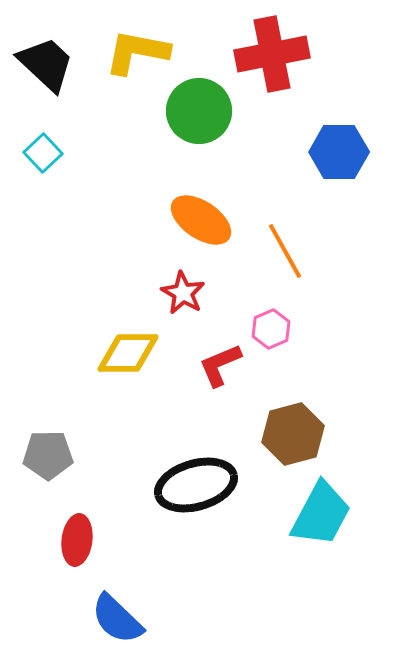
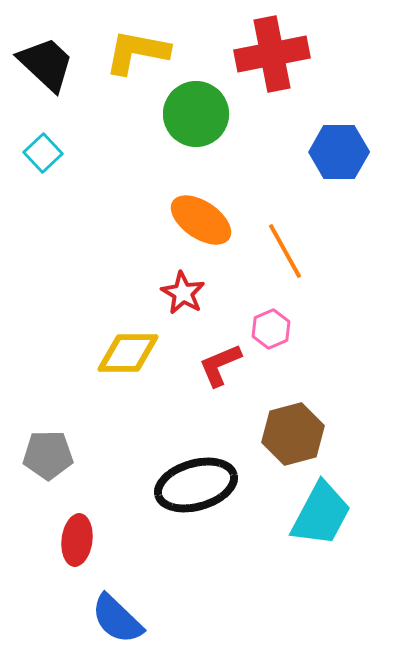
green circle: moved 3 px left, 3 px down
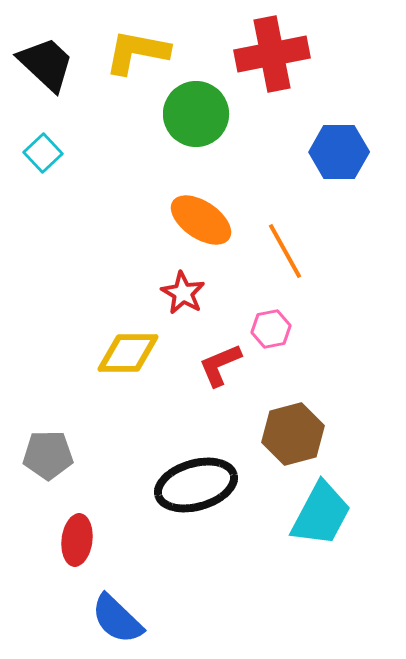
pink hexagon: rotated 12 degrees clockwise
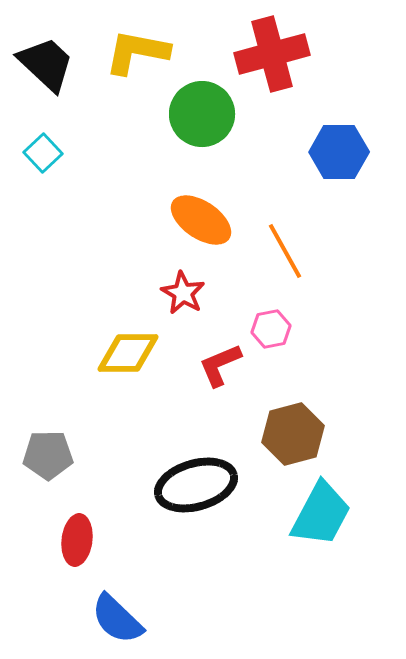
red cross: rotated 4 degrees counterclockwise
green circle: moved 6 px right
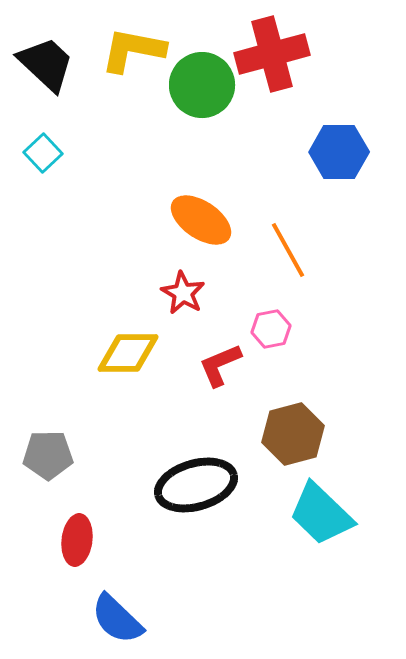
yellow L-shape: moved 4 px left, 2 px up
green circle: moved 29 px up
orange line: moved 3 px right, 1 px up
cyan trapezoid: rotated 106 degrees clockwise
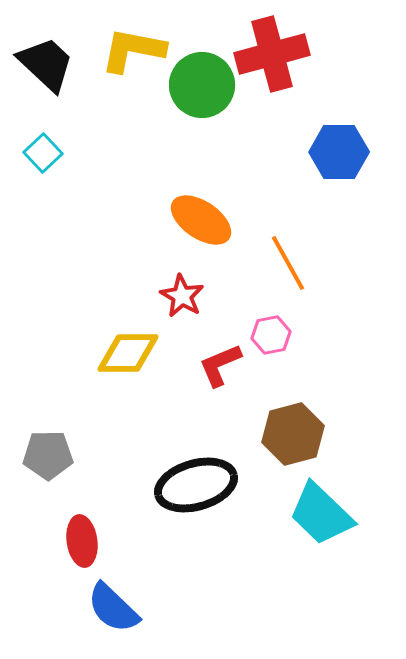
orange line: moved 13 px down
red star: moved 1 px left, 3 px down
pink hexagon: moved 6 px down
red ellipse: moved 5 px right, 1 px down; rotated 15 degrees counterclockwise
blue semicircle: moved 4 px left, 11 px up
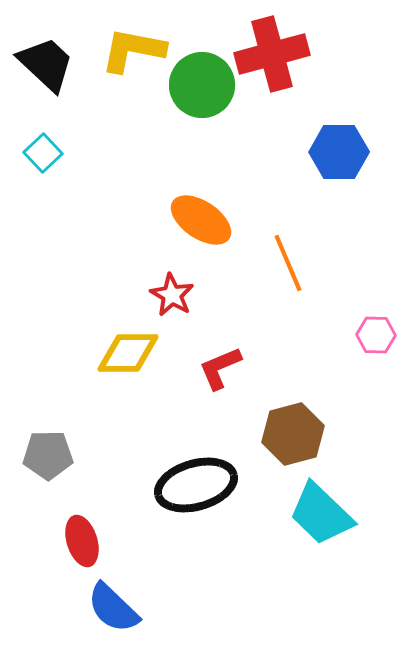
orange line: rotated 6 degrees clockwise
red star: moved 10 px left, 1 px up
pink hexagon: moved 105 px right; rotated 12 degrees clockwise
red L-shape: moved 3 px down
red ellipse: rotated 9 degrees counterclockwise
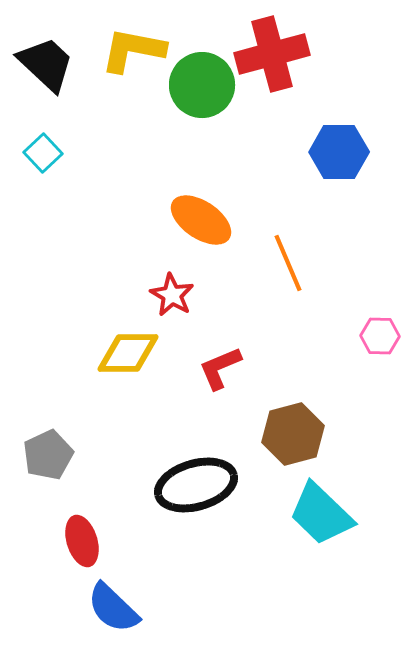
pink hexagon: moved 4 px right, 1 px down
gray pentagon: rotated 24 degrees counterclockwise
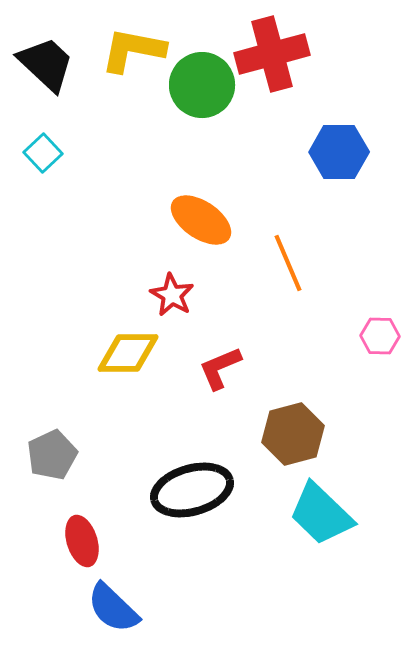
gray pentagon: moved 4 px right
black ellipse: moved 4 px left, 5 px down
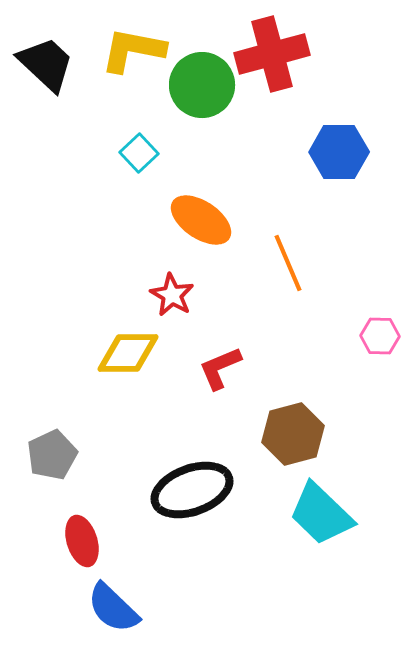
cyan square: moved 96 px right
black ellipse: rotated 4 degrees counterclockwise
